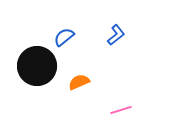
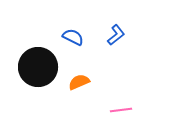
blue semicircle: moved 9 px right; rotated 65 degrees clockwise
black circle: moved 1 px right, 1 px down
pink line: rotated 10 degrees clockwise
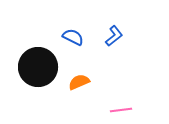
blue L-shape: moved 2 px left, 1 px down
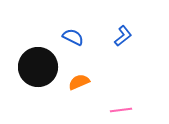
blue L-shape: moved 9 px right
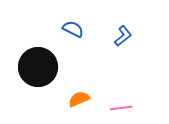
blue semicircle: moved 8 px up
orange semicircle: moved 17 px down
pink line: moved 2 px up
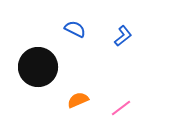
blue semicircle: moved 2 px right
orange semicircle: moved 1 px left, 1 px down
pink line: rotated 30 degrees counterclockwise
